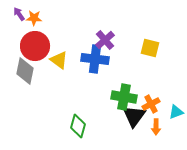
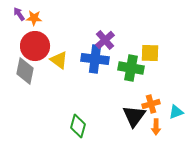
yellow square: moved 5 px down; rotated 12 degrees counterclockwise
green cross: moved 7 px right, 29 px up
orange cross: rotated 12 degrees clockwise
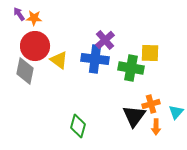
cyan triangle: rotated 28 degrees counterclockwise
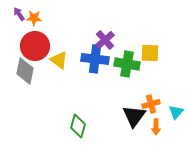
green cross: moved 4 px left, 4 px up
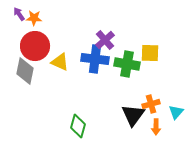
yellow triangle: moved 1 px right, 2 px down; rotated 12 degrees counterclockwise
black triangle: moved 1 px left, 1 px up
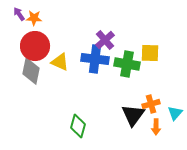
gray diamond: moved 6 px right
cyan triangle: moved 1 px left, 1 px down
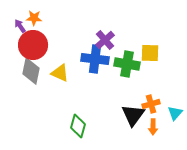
purple arrow: moved 1 px right, 12 px down
red circle: moved 2 px left, 1 px up
yellow triangle: moved 11 px down
orange arrow: moved 3 px left
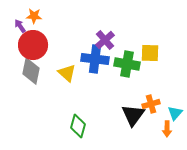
orange star: moved 2 px up
yellow triangle: moved 7 px right; rotated 18 degrees clockwise
orange arrow: moved 14 px right, 2 px down
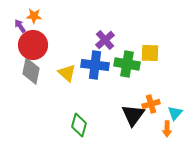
blue cross: moved 6 px down
green diamond: moved 1 px right, 1 px up
